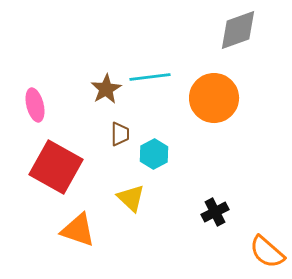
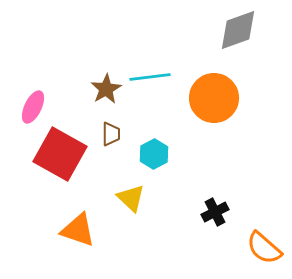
pink ellipse: moved 2 px left, 2 px down; rotated 40 degrees clockwise
brown trapezoid: moved 9 px left
red square: moved 4 px right, 13 px up
orange semicircle: moved 3 px left, 4 px up
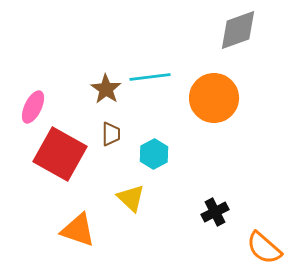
brown star: rotated 8 degrees counterclockwise
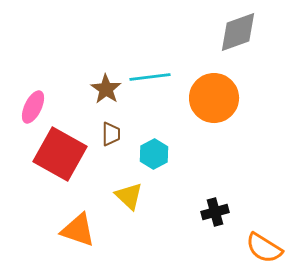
gray diamond: moved 2 px down
yellow triangle: moved 2 px left, 2 px up
black cross: rotated 12 degrees clockwise
orange semicircle: rotated 9 degrees counterclockwise
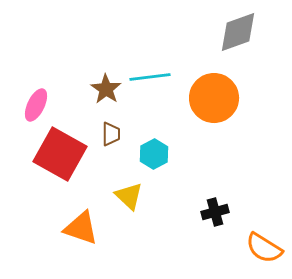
pink ellipse: moved 3 px right, 2 px up
orange triangle: moved 3 px right, 2 px up
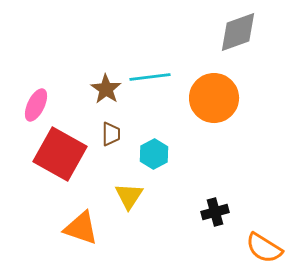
yellow triangle: rotated 20 degrees clockwise
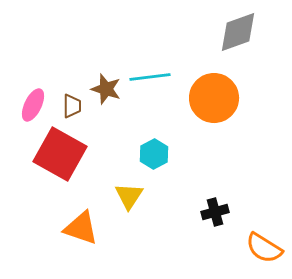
brown star: rotated 16 degrees counterclockwise
pink ellipse: moved 3 px left
brown trapezoid: moved 39 px left, 28 px up
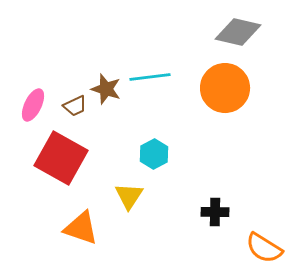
gray diamond: rotated 33 degrees clockwise
orange circle: moved 11 px right, 10 px up
brown trapezoid: moved 3 px right; rotated 65 degrees clockwise
red square: moved 1 px right, 4 px down
black cross: rotated 16 degrees clockwise
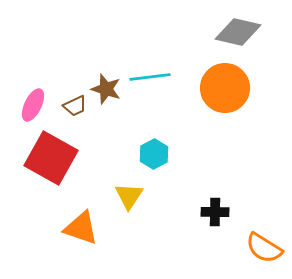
red square: moved 10 px left
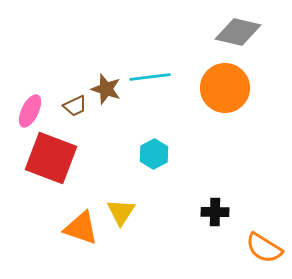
pink ellipse: moved 3 px left, 6 px down
red square: rotated 8 degrees counterclockwise
yellow triangle: moved 8 px left, 16 px down
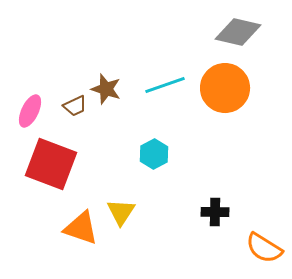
cyan line: moved 15 px right, 8 px down; rotated 12 degrees counterclockwise
red square: moved 6 px down
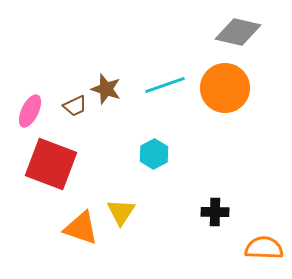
orange semicircle: rotated 150 degrees clockwise
